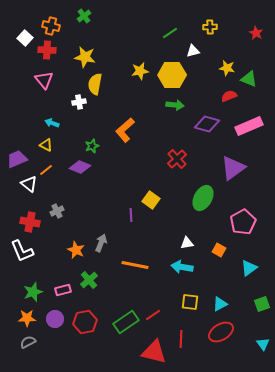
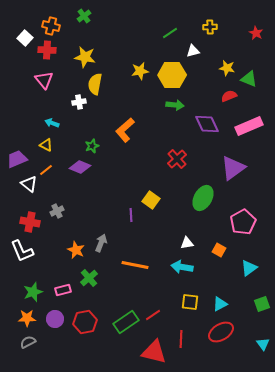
purple diamond at (207, 124): rotated 50 degrees clockwise
green cross at (89, 280): moved 2 px up
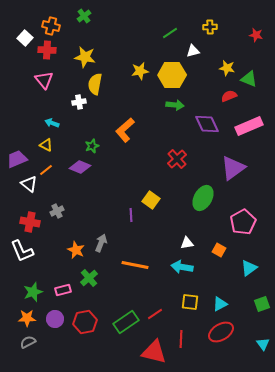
red star at (256, 33): moved 2 px down; rotated 16 degrees counterclockwise
red line at (153, 315): moved 2 px right, 1 px up
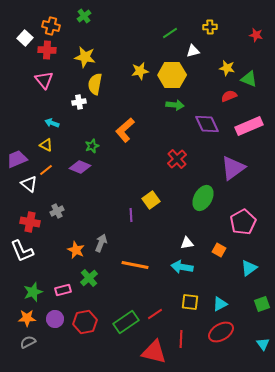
yellow square at (151, 200): rotated 18 degrees clockwise
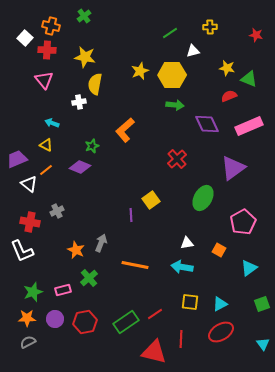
yellow star at (140, 71): rotated 12 degrees counterclockwise
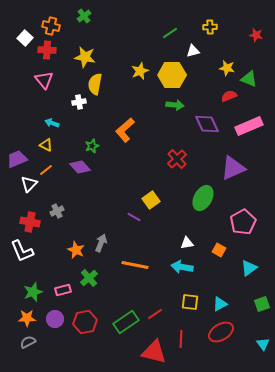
purple diamond at (80, 167): rotated 25 degrees clockwise
purple triangle at (233, 168): rotated 12 degrees clockwise
white triangle at (29, 184): rotated 36 degrees clockwise
purple line at (131, 215): moved 3 px right, 2 px down; rotated 56 degrees counterclockwise
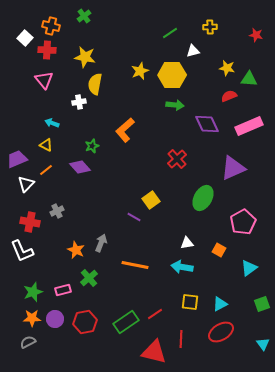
green triangle at (249, 79): rotated 18 degrees counterclockwise
white triangle at (29, 184): moved 3 px left
orange star at (27, 318): moved 5 px right
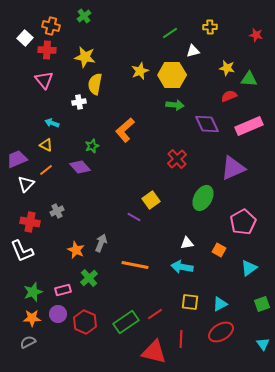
purple circle at (55, 319): moved 3 px right, 5 px up
red hexagon at (85, 322): rotated 25 degrees counterclockwise
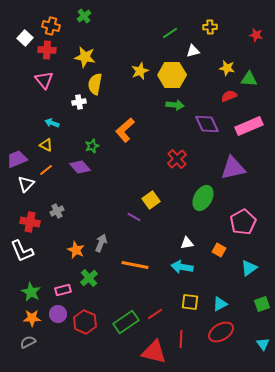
purple triangle at (233, 168): rotated 12 degrees clockwise
green star at (33, 292): moved 2 px left; rotated 24 degrees counterclockwise
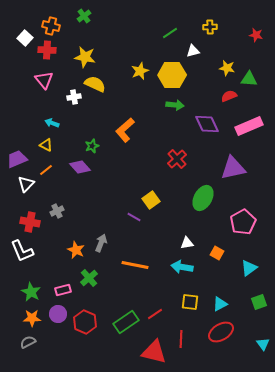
yellow semicircle at (95, 84): rotated 105 degrees clockwise
white cross at (79, 102): moved 5 px left, 5 px up
orange square at (219, 250): moved 2 px left, 3 px down
green square at (262, 304): moved 3 px left, 2 px up
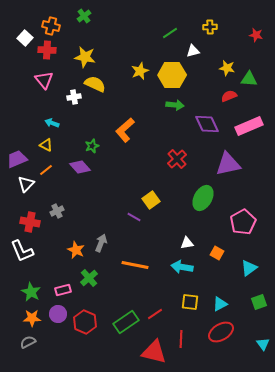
purple triangle at (233, 168): moved 5 px left, 4 px up
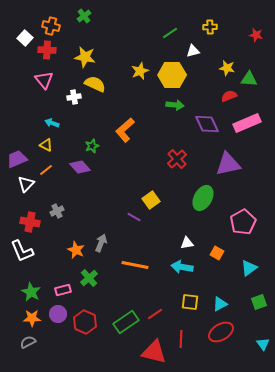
pink rectangle at (249, 126): moved 2 px left, 3 px up
